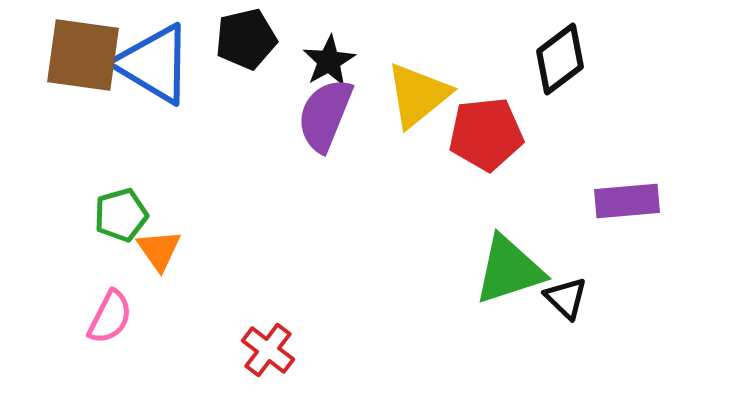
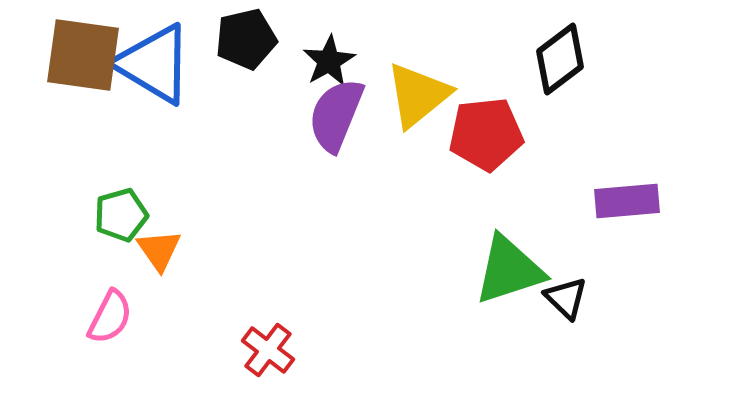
purple semicircle: moved 11 px right
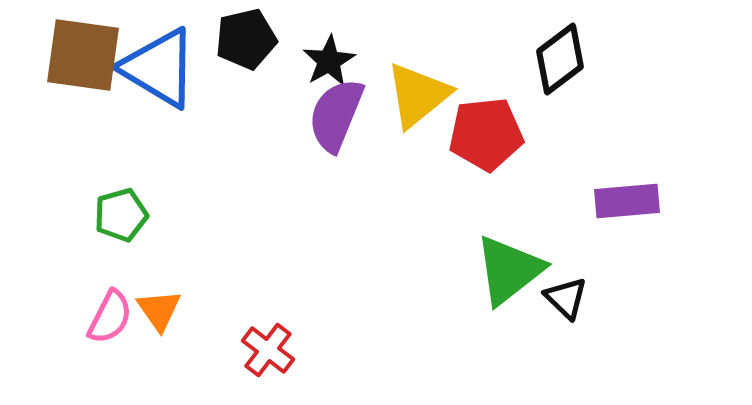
blue triangle: moved 5 px right, 4 px down
orange triangle: moved 60 px down
green triangle: rotated 20 degrees counterclockwise
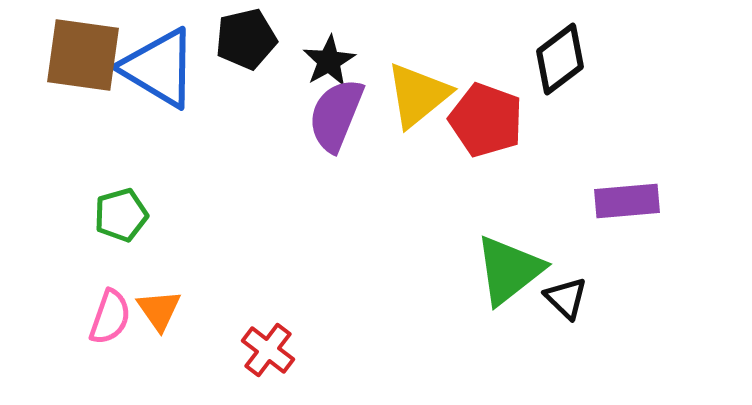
red pentagon: moved 14 px up; rotated 26 degrees clockwise
pink semicircle: rotated 8 degrees counterclockwise
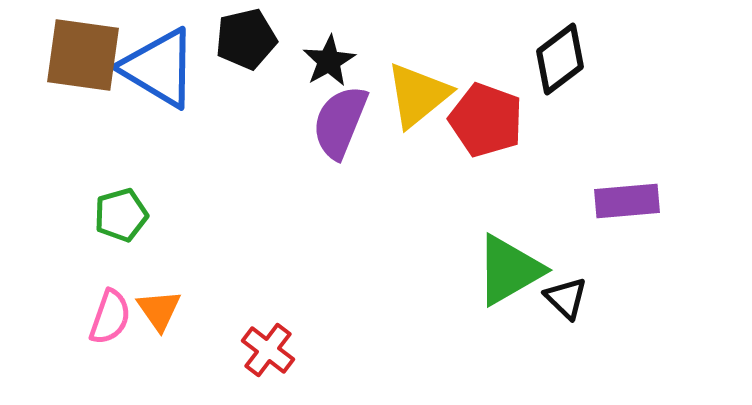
purple semicircle: moved 4 px right, 7 px down
green triangle: rotated 8 degrees clockwise
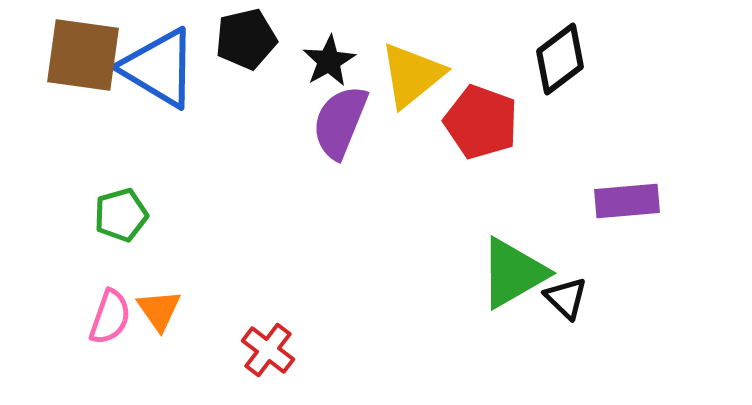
yellow triangle: moved 6 px left, 20 px up
red pentagon: moved 5 px left, 2 px down
green triangle: moved 4 px right, 3 px down
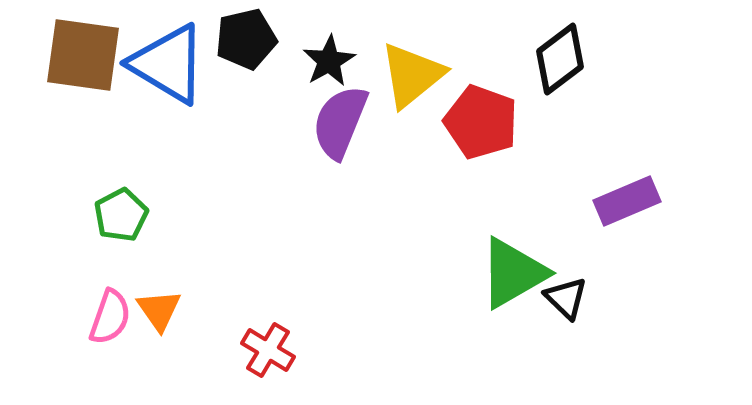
blue triangle: moved 9 px right, 4 px up
purple rectangle: rotated 18 degrees counterclockwise
green pentagon: rotated 12 degrees counterclockwise
red cross: rotated 6 degrees counterclockwise
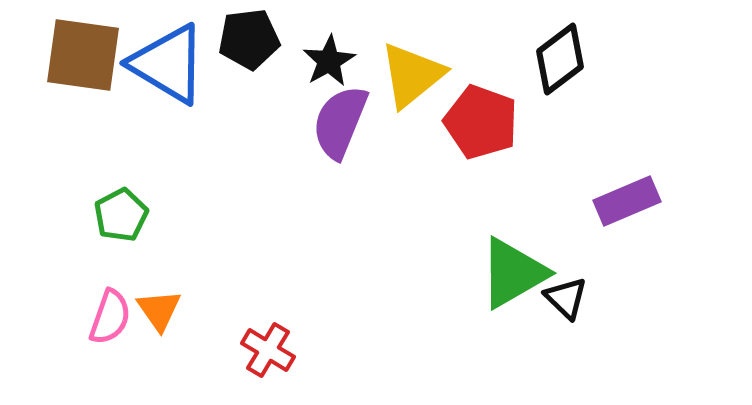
black pentagon: moved 3 px right; rotated 6 degrees clockwise
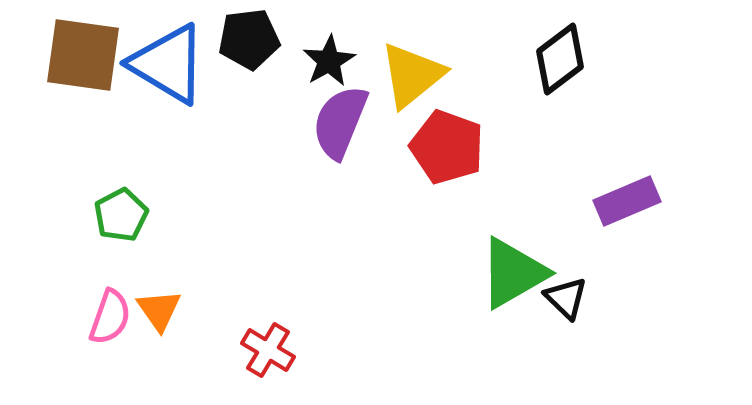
red pentagon: moved 34 px left, 25 px down
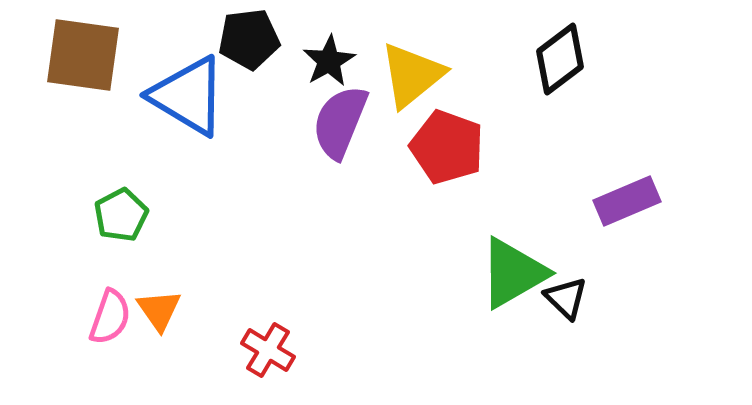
blue triangle: moved 20 px right, 32 px down
